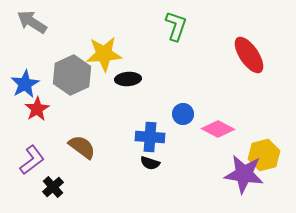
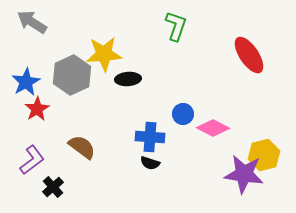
blue star: moved 1 px right, 2 px up
pink diamond: moved 5 px left, 1 px up
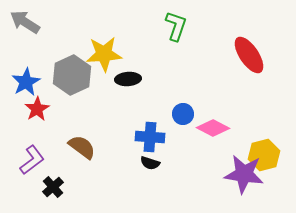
gray arrow: moved 7 px left
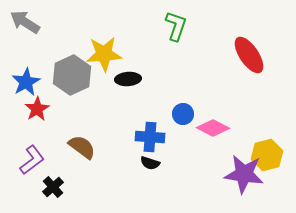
yellow hexagon: moved 3 px right
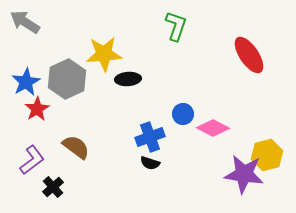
gray hexagon: moved 5 px left, 4 px down
blue cross: rotated 24 degrees counterclockwise
brown semicircle: moved 6 px left
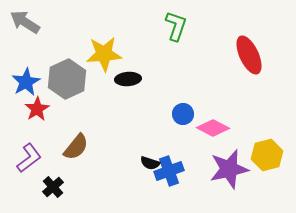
red ellipse: rotated 9 degrees clockwise
blue cross: moved 19 px right, 34 px down
brown semicircle: rotated 92 degrees clockwise
purple L-shape: moved 3 px left, 2 px up
purple star: moved 15 px left, 5 px up; rotated 21 degrees counterclockwise
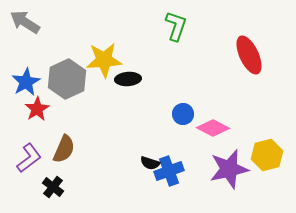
yellow star: moved 6 px down
brown semicircle: moved 12 px left, 2 px down; rotated 16 degrees counterclockwise
black cross: rotated 10 degrees counterclockwise
